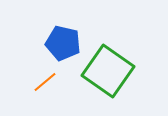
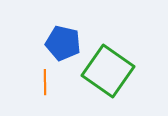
orange line: rotated 50 degrees counterclockwise
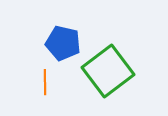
green square: rotated 18 degrees clockwise
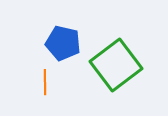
green square: moved 8 px right, 6 px up
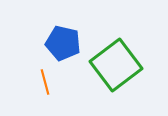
orange line: rotated 15 degrees counterclockwise
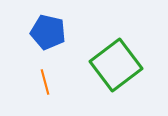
blue pentagon: moved 15 px left, 11 px up
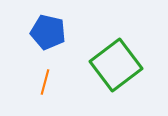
orange line: rotated 30 degrees clockwise
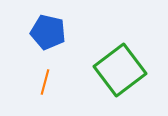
green square: moved 4 px right, 5 px down
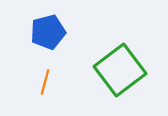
blue pentagon: rotated 28 degrees counterclockwise
